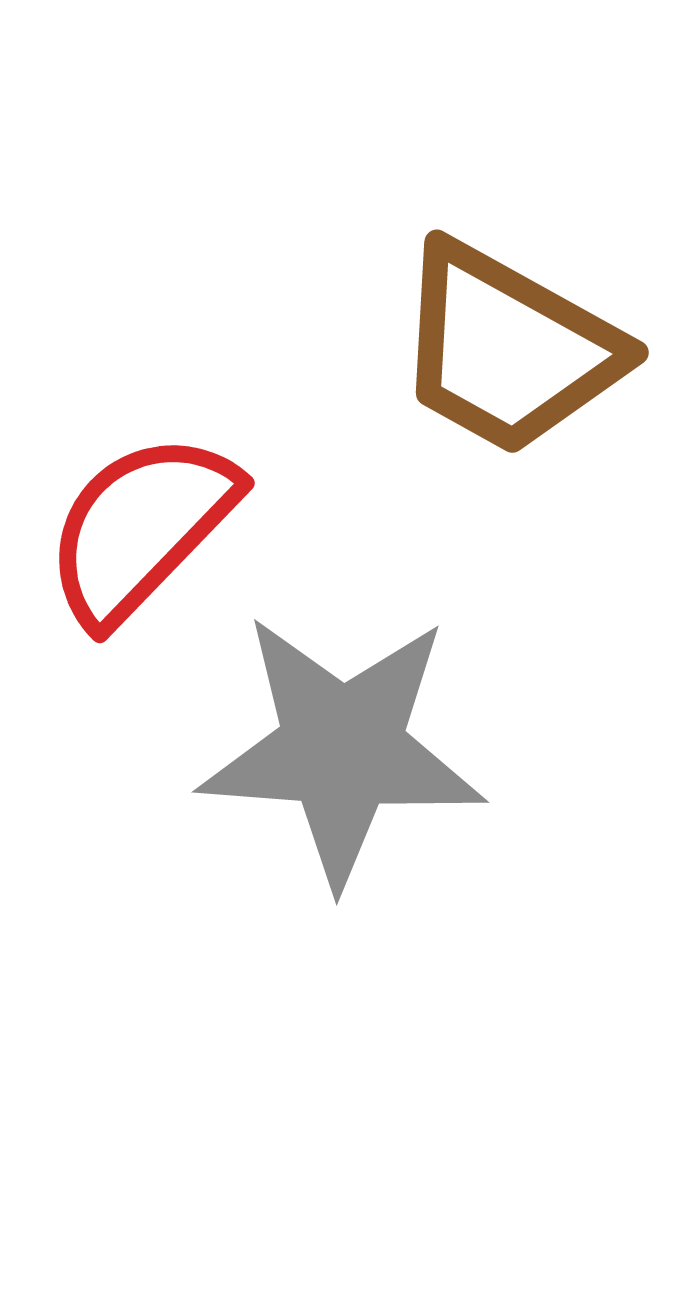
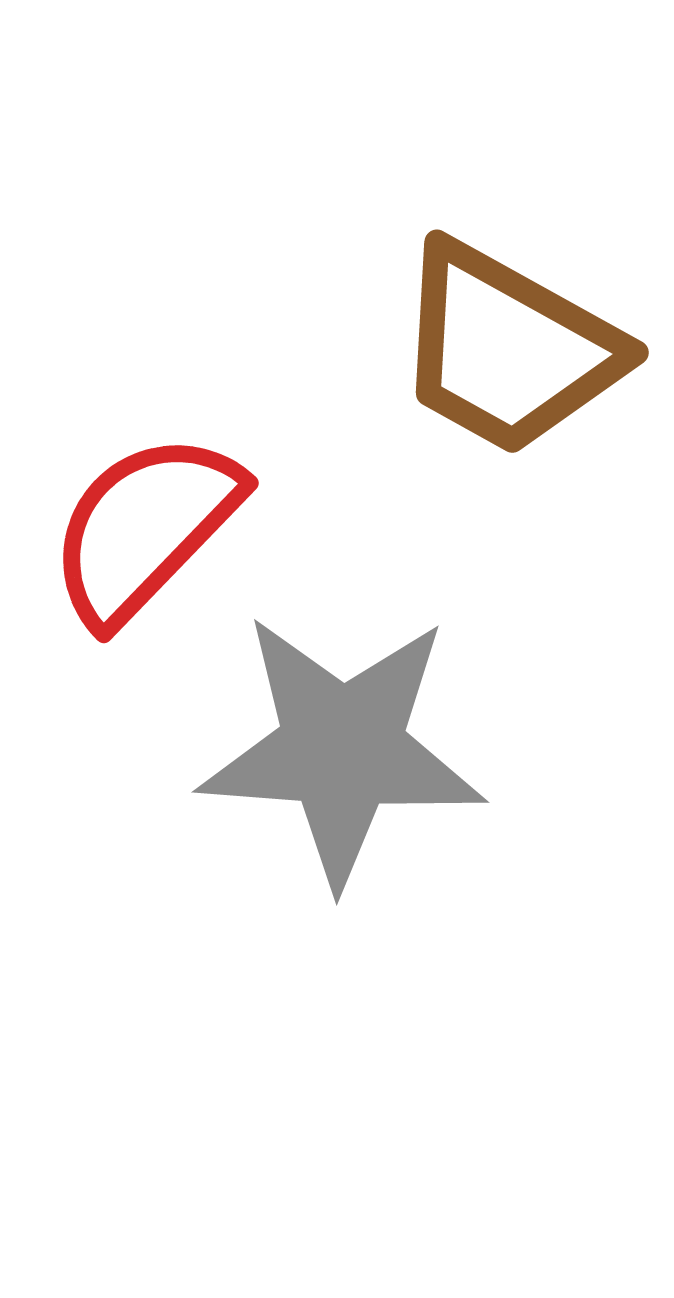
red semicircle: moved 4 px right
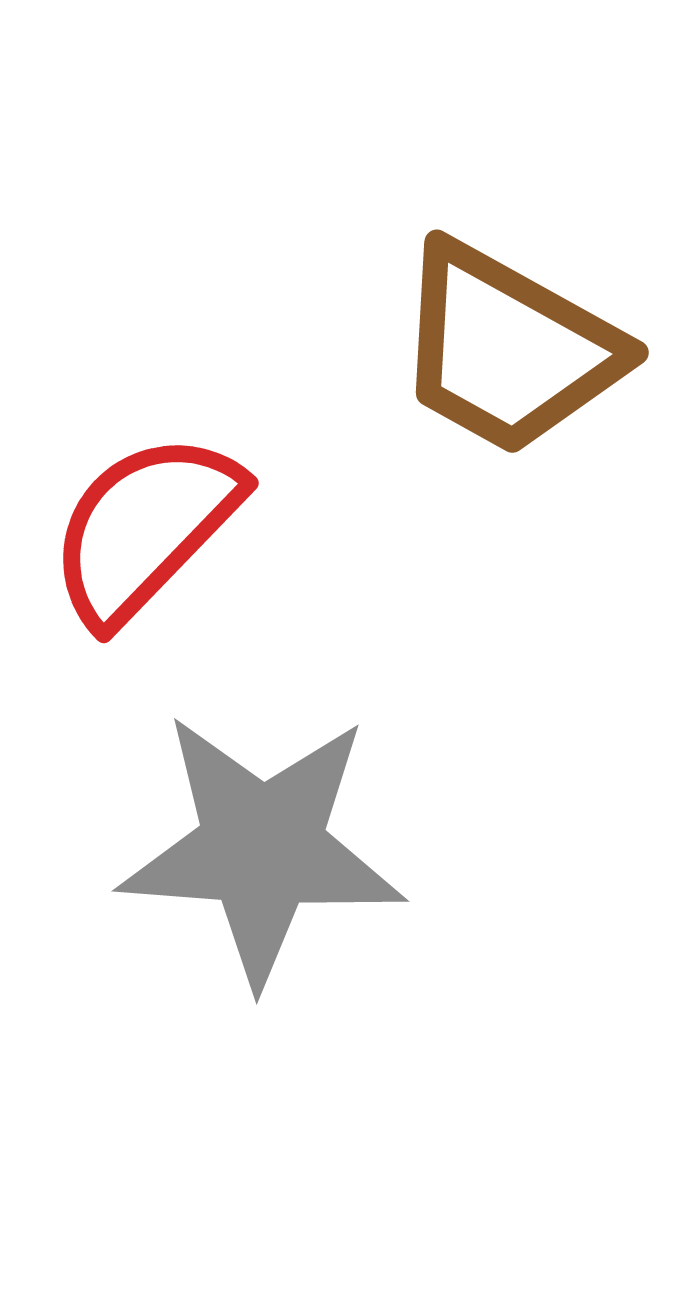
gray star: moved 80 px left, 99 px down
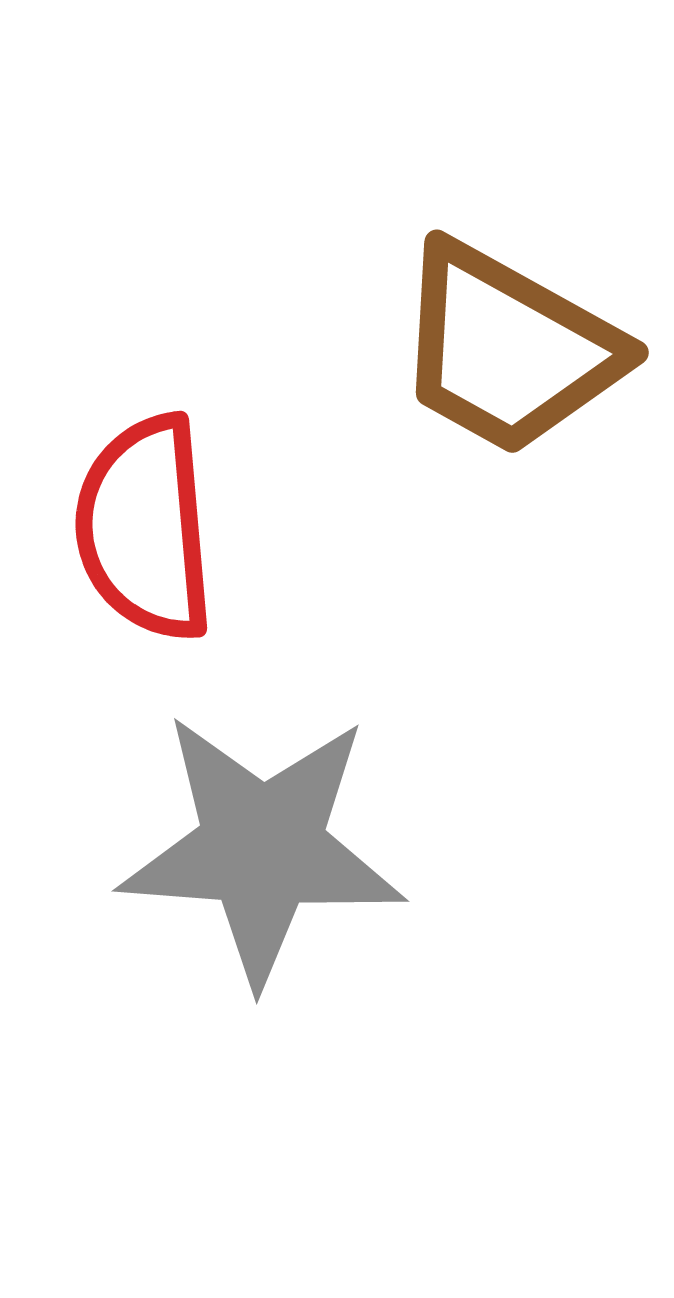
red semicircle: rotated 49 degrees counterclockwise
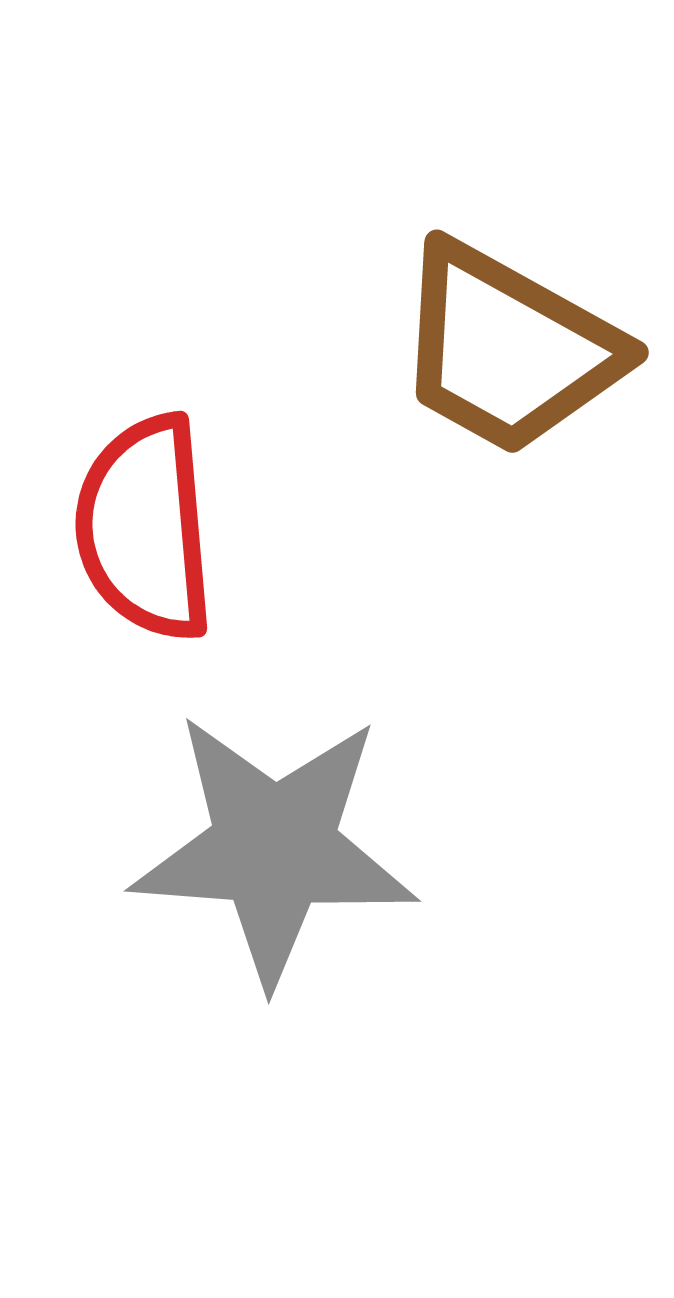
gray star: moved 12 px right
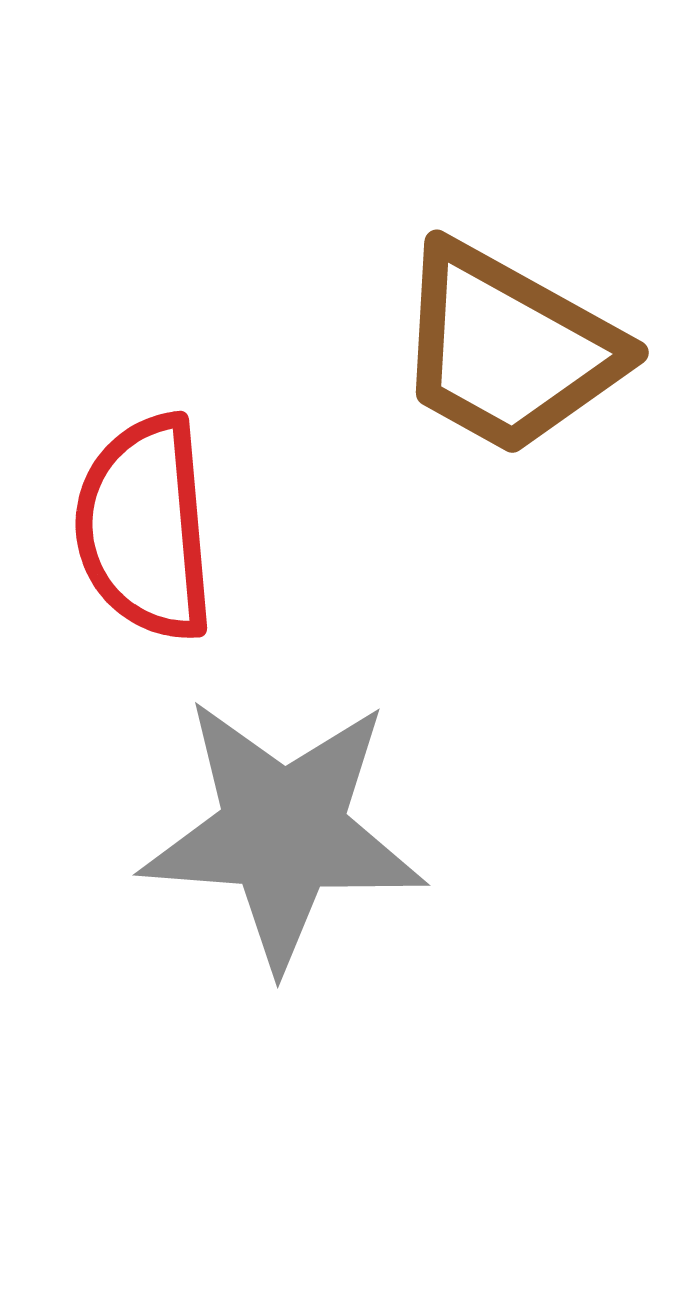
gray star: moved 9 px right, 16 px up
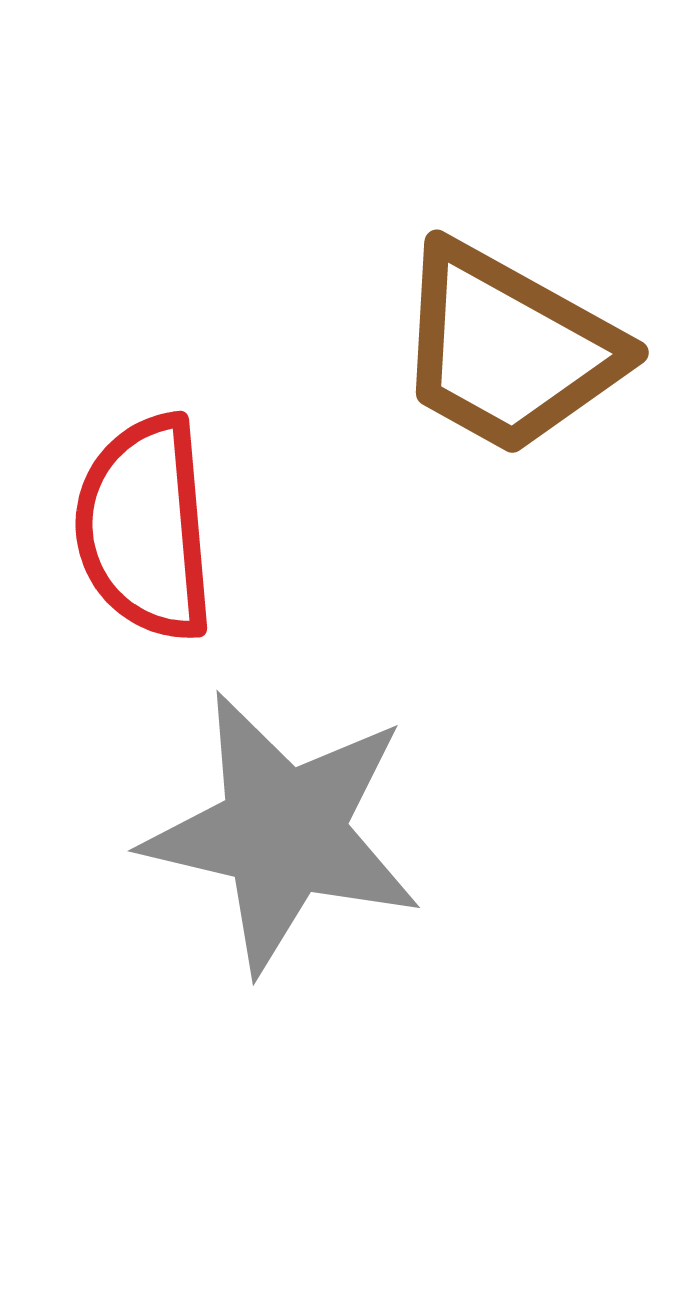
gray star: rotated 9 degrees clockwise
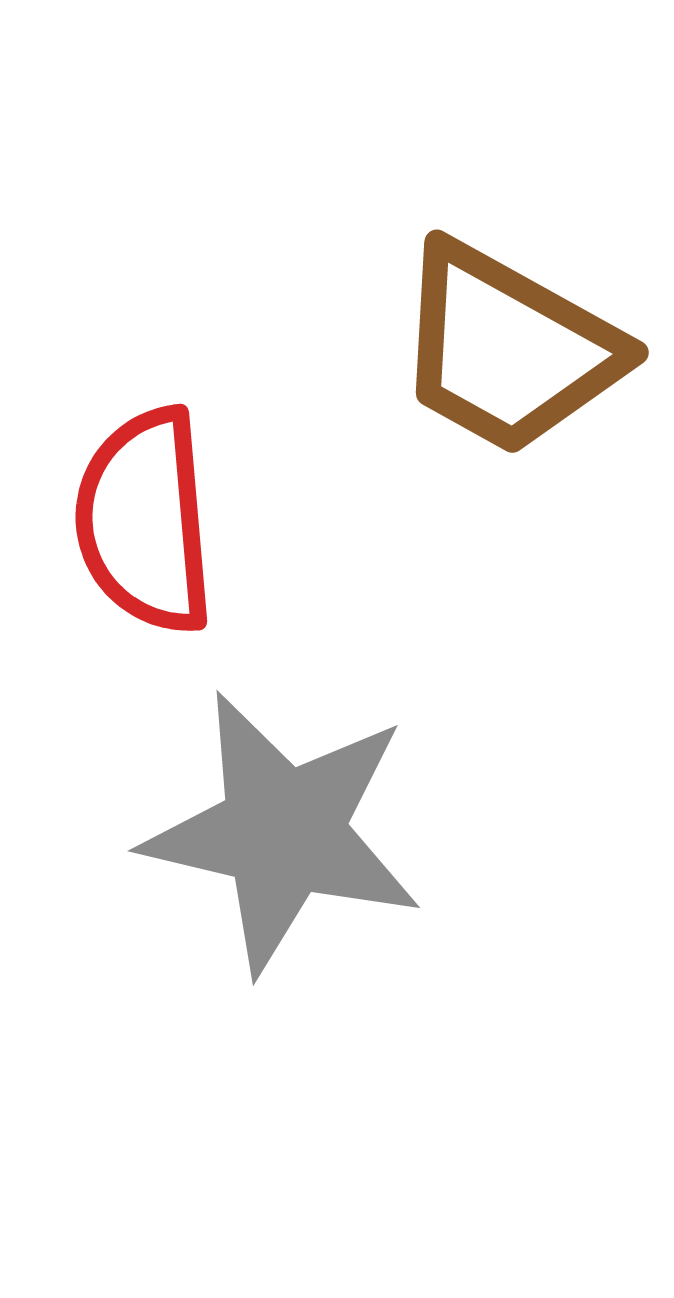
red semicircle: moved 7 px up
